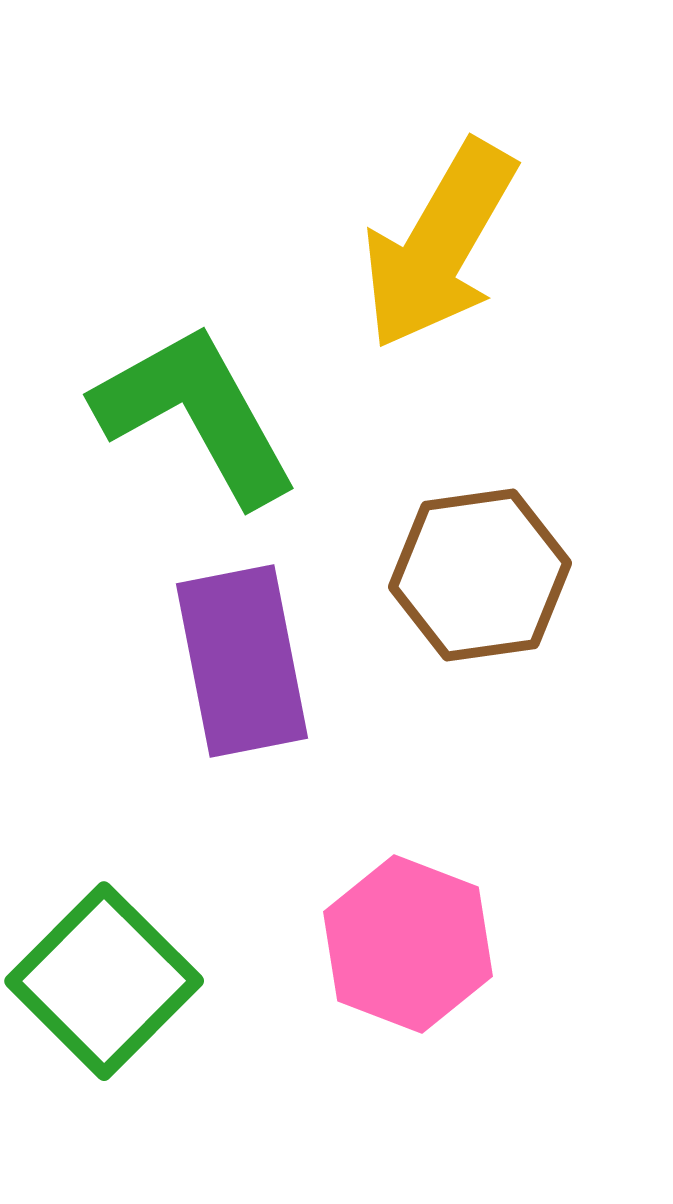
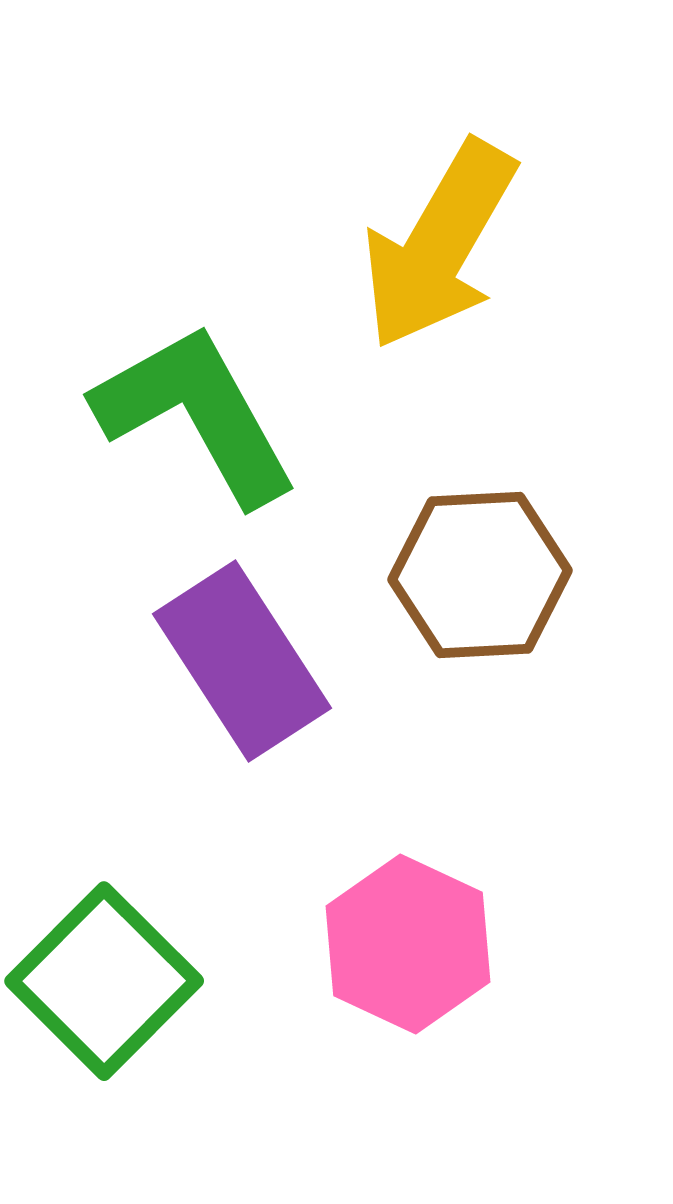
brown hexagon: rotated 5 degrees clockwise
purple rectangle: rotated 22 degrees counterclockwise
pink hexagon: rotated 4 degrees clockwise
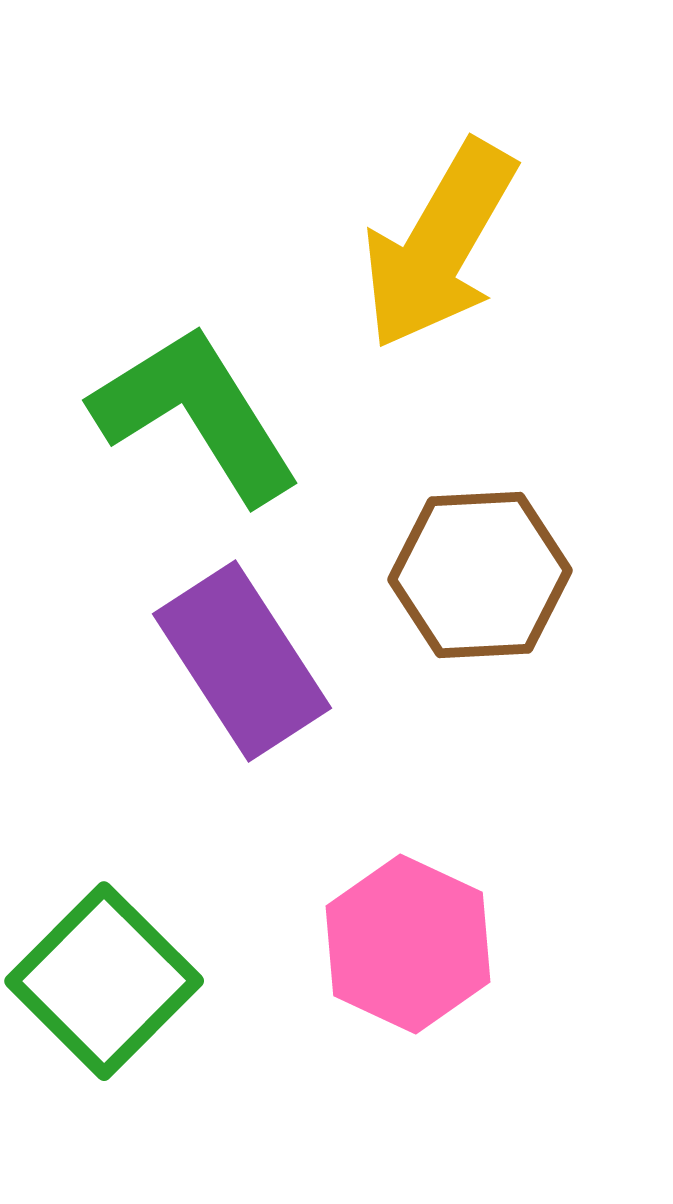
green L-shape: rotated 3 degrees counterclockwise
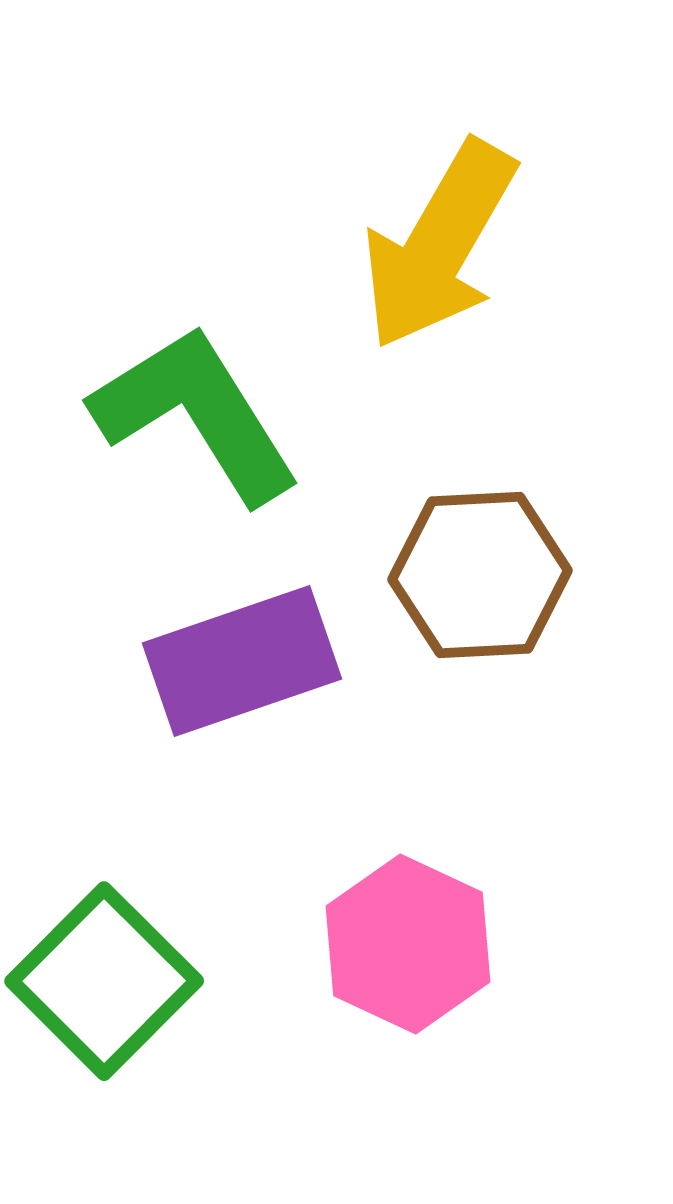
purple rectangle: rotated 76 degrees counterclockwise
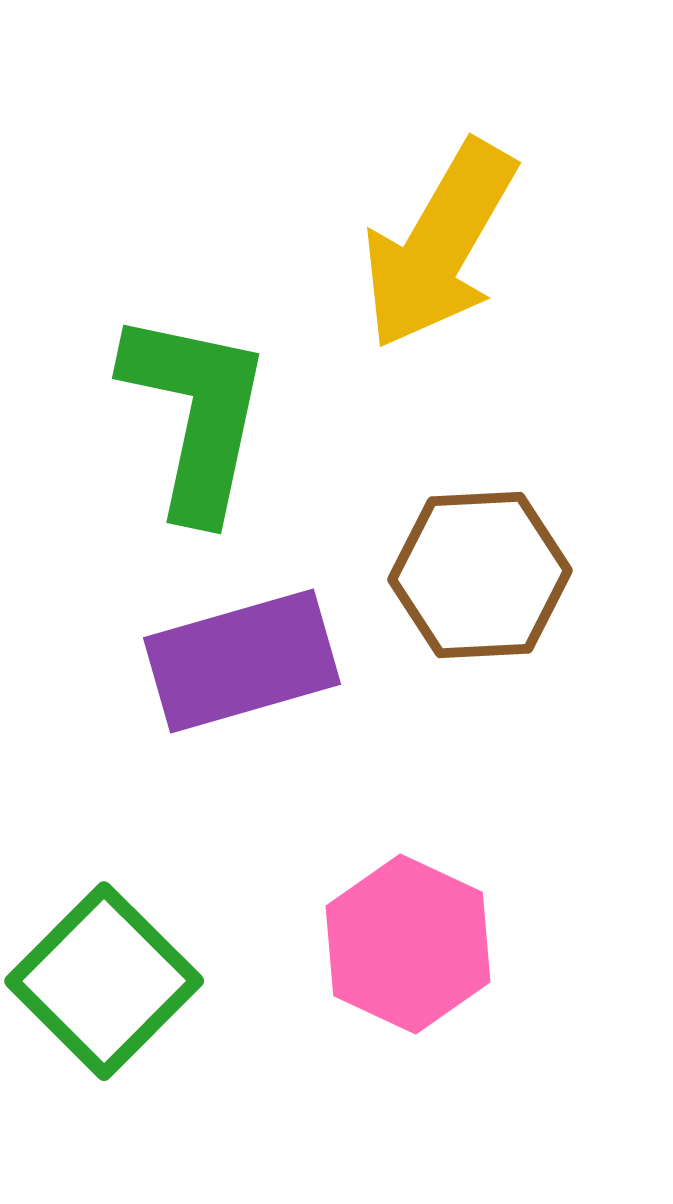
green L-shape: rotated 44 degrees clockwise
purple rectangle: rotated 3 degrees clockwise
